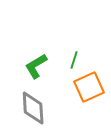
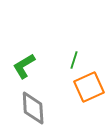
green L-shape: moved 12 px left
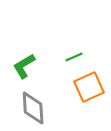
green line: moved 3 px up; rotated 48 degrees clockwise
